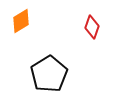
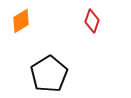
red diamond: moved 6 px up
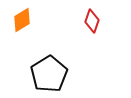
orange diamond: moved 1 px right, 1 px up
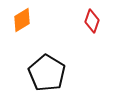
black pentagon: moved 2 px left, 1 px up; rotated 9 degrees counterclockwise
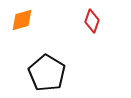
orange diamond: rotated 15 degrees clockwise
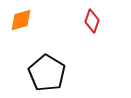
orange diamond: moved 1 px left
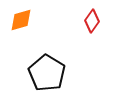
red diamond: rotated 15 degrees clockwise
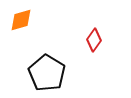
red diamond: moved 2 px right, 19 px down
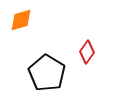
red diamond: moved 7 px left, 12 px down
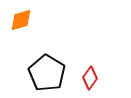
red diamond: moved 3 px right, 26 px down
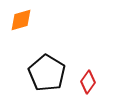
red diamond: moved 2 px left, 4 px down
